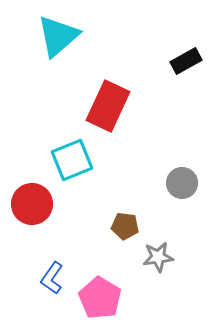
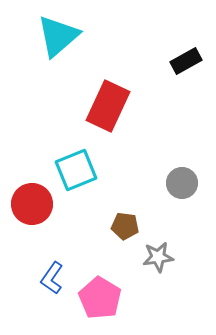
cyan square: moved 4 px right, 10 px down
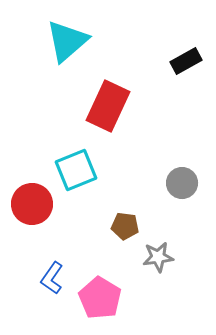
cyan triangle: moved 9 px right, 5 px down
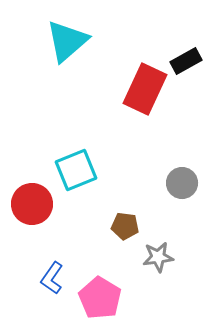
red rectangle: moved 37 px right, 17 px up
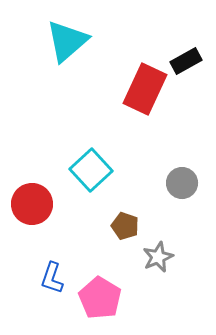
cyan square: moved 15 px right; rotated 21 degrees counterclockwise
brown pentagon: rotated 12 degrees clockwise
gray star: rotated 16 degrees counterclockwise
blue L-shape: rotated 16 degrees counterclockwise
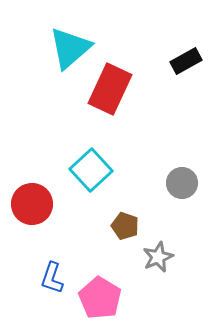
cyan triangle: moved 3 px right, 7 px down
red rectangle: moved 35 px left
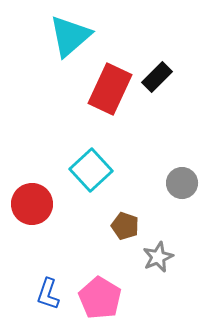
cyan triangle: moved 12 px up
black rectangle: moved 29 px left, 16 px down; rotated 16 degrees counterclockwise
blue L-shape: moved 4 px left, 16 px down
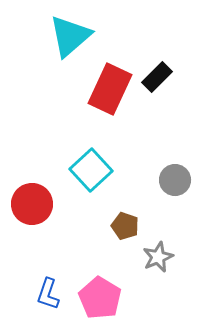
gray circle: moved 7 px left, 3 px up
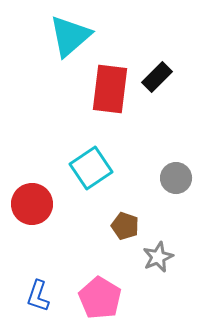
red rectangle: rotated 18 degrees counterclockwise
cyan square: moved 2 px up; rotated 9 degrees clockwise
gray circle: moved 1 px right, 2 px up
blue L-shape: moved 10 px left, 2 px down
